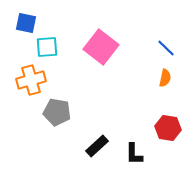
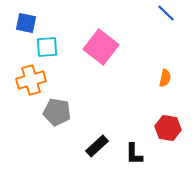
blue line: moved 35 px up
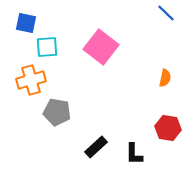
black rectangle: moved 1 px left, 1 px down
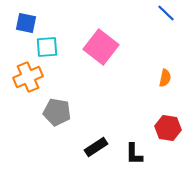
orange cross: moved 3 px left, 3 px up; rotated 8 degrees counterclockwise
black rectangle: rotated 10 degrees clockwise
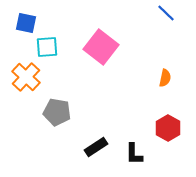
orange cross: moved 2 px left; rotated 24 degrees counterclockwise
red hexagon: rotated 20 degrees clockwise
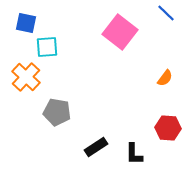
pink square: moved 19 px right, 15 px up
orange semicircle: rotated 24 degrees clockwise
red hexagon: rotated 25 degrees counterclockwise
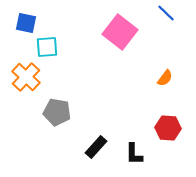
black rectangle: rotated 15 degrees counterclockwise
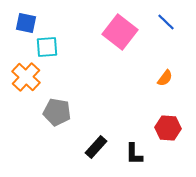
blue line: moved 9 px down
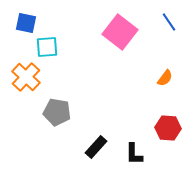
blue line: moved 3 px right; rotated 12 degrees clockwise
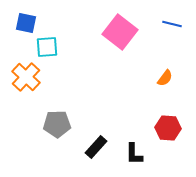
blue line: moved 3 px right, 2 px down; rotated 42 degrees counterclockwise
gray pentagon: moved 12 px down; rotated 12 degrees counterclockwise
